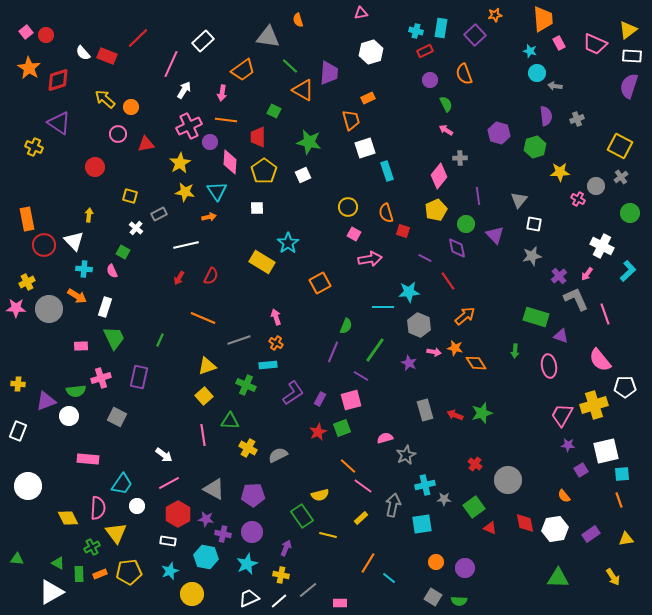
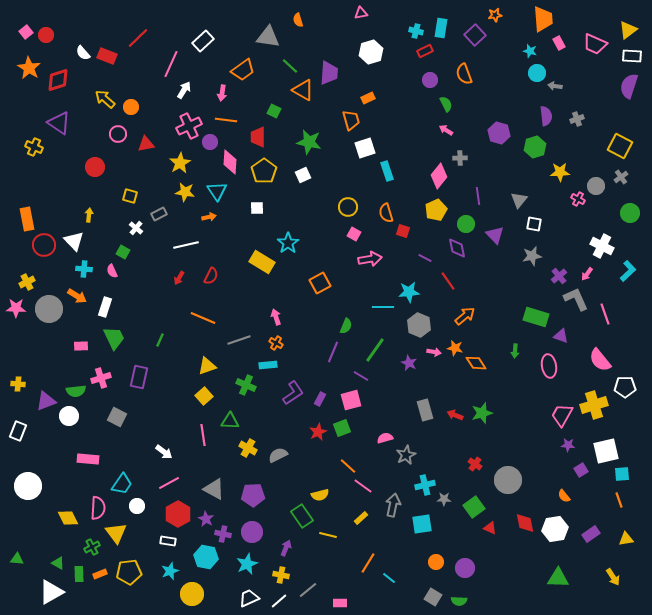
white arrow at (164, 455): moved 3 px up
purple star at (206, 519): rotated 21 degrees clockwise
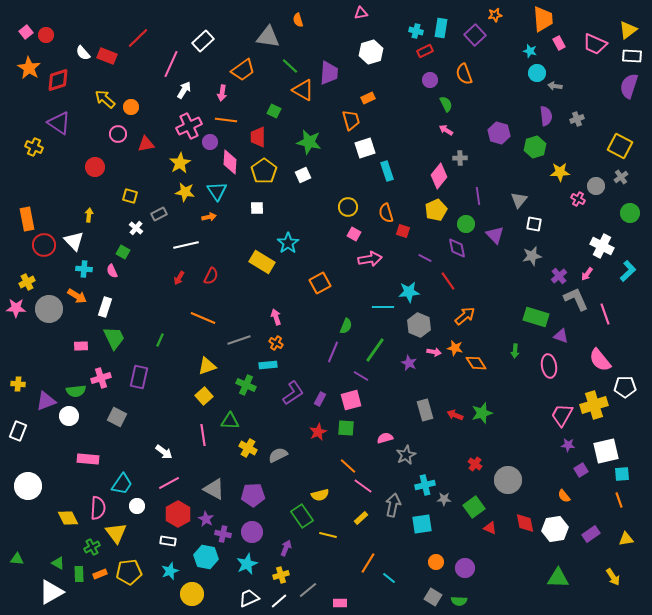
green square at (342, 428): moved 4 px right; rotated 24 degrees clockwise
yellow cross at (281, 575): rotated 28 degrees counterclockwise
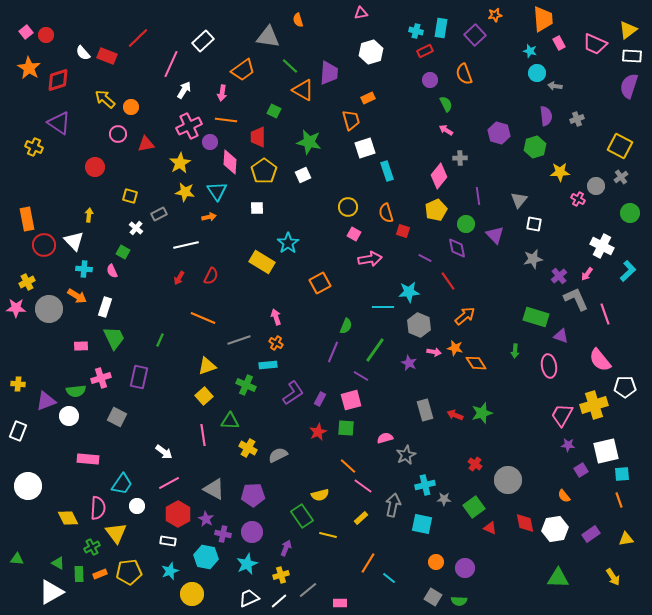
gray star at (532, 256): moved 1 px right, 3 px down
cyan square at (422, 524): rotated 20 degrees clockwise
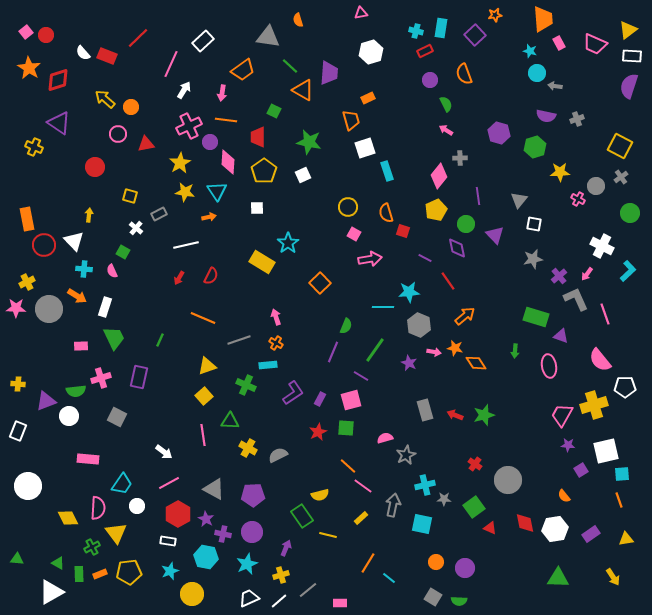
purple semicircle at (546, 116): rotated 108 degrees clockwise
pink diamond at (230, 162): moved 2 px left
orange square at (320, 283): rotated 15 degrees counterclockwise
green star at (482, 413): moved 2 px right, 2 px down
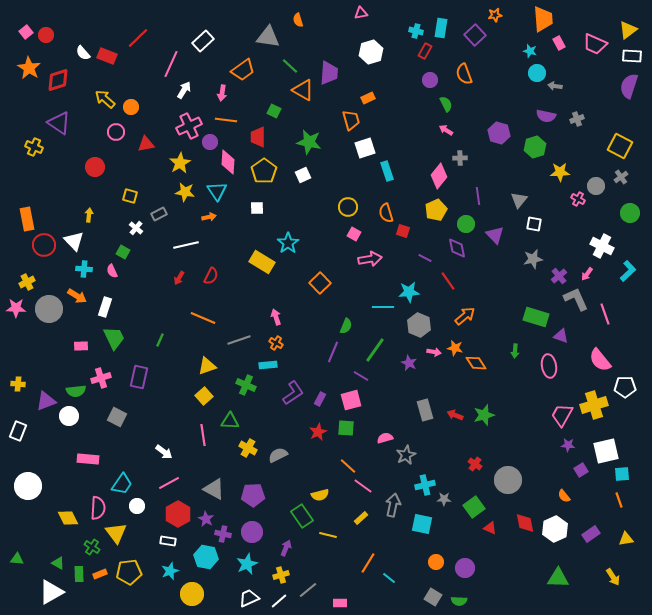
red rectangle at (425, 51): rotated 35 degrees counterclockwise
pink circle at (118, 134): moved 2 px left, 2 px up
white hexagon at (555, 529): rotated 15 degrees counterclockwise
green cross at (92, 547): rotated 28 degrees counterclockwise
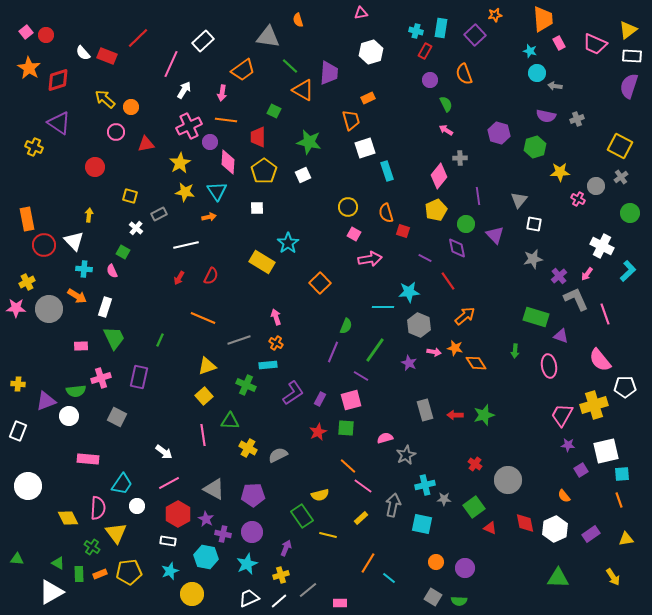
red arrow at (455, 415): rotated 21 degrees counterclockwise
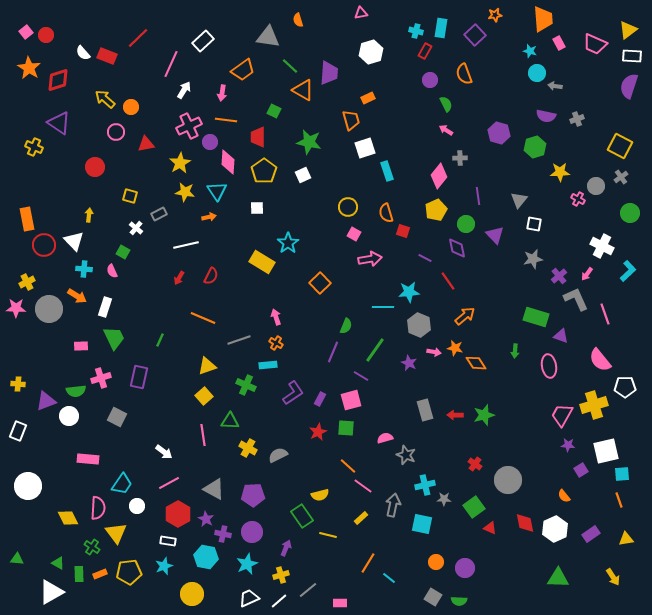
gray star at (406, 455): rotated 24 degrees counterclockwise
cyan star at (170, 571): moved 6 px left, 5 px up
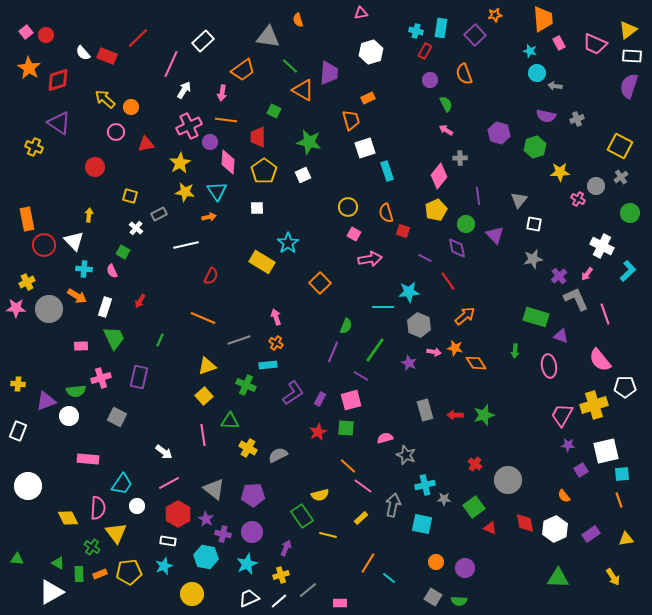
red arrow at (179, 278): moved 39 px left, 23 px down
gray triangle at (214, 489): rotated 10 degrees clockwise
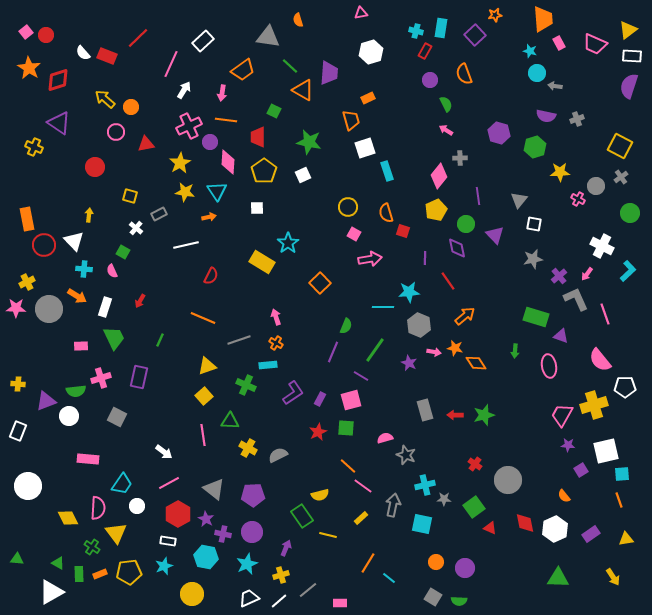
purple line at (425, 258): rotated 64 degrees clockwise
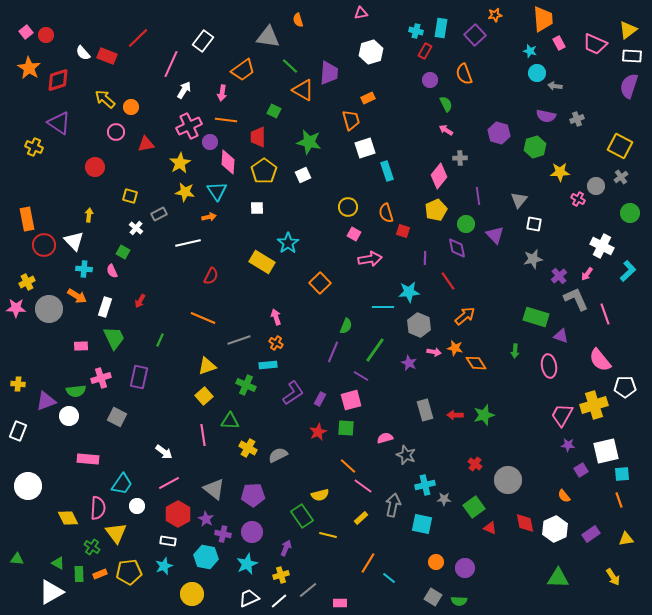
white rectangle at (203, 41): rotated 10 degrees counterclockwise
white line at (186, 245): moved 2 px right, 2 px up
